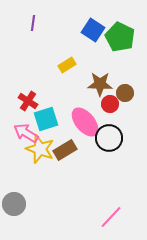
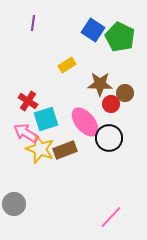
red circle: moved 1 px right
brown rectangle: rotated 10 degrees clockwise
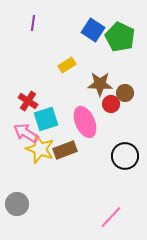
pink ellipse: rotated 16 degrees clockwise
black circle: moved 16 px right, 18 px down
gray circle: moved 3 px right
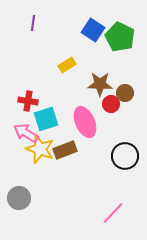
red cross: rotated 24 degrees counterclockwise
gray circle: moved 2 px right, 6 px up
pink line: moved 2 px right, 4 px up
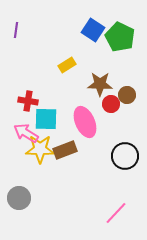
purple line: moved 17 px left, 7 px down
brown circle: moved 2 px right, 2 px down
cyan square: rotated 20 degrees clockwise
yellow star: rotated 20 degrees counterclockwise
pink line: moved 3 px right
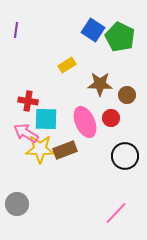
red circle: moved 14 px down
gray circle: moved 2 px left, 6 px down
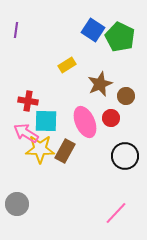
brown star: rotated 25 degrees counterclockwise
brown circle: moved 1 px left, 1 px down
cyan square: moved 2 px down
brown rectangle: moved 1 px down; rotated 40 degrees counterclockwise
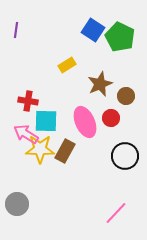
pink arrow: moved 1 px down
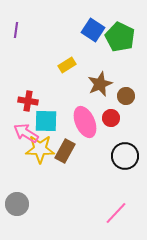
pink arrow: moved 1 px up
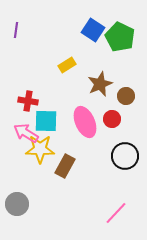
red circle: moved 1 px right, 1 px down
brown rectangle: moved 15 px down
